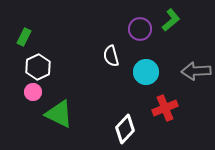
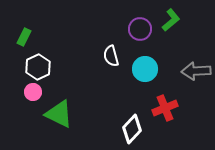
cyan circle: moved 1 px left, 3 px up
white diamond: moved 7 px right
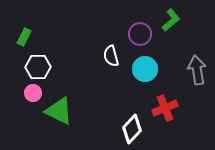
purple circle: moved 5 px down
white hexagon: rotated 25 degrees clockwise
gray arrow: moved 1 px right, 1 px up; rotated 84 degrees clockwise
pink circle: moved 1 px down
green triangle: moved 3 px up
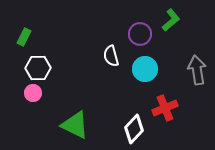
white hexagon: moved 1 px down
green triangle: moved 16 px right, 14 px down
white diamond: moved 2 px right
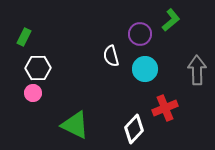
gray arrow: rotated 8 degrees clockwise
